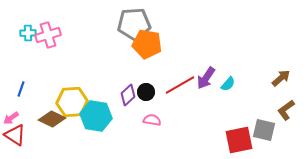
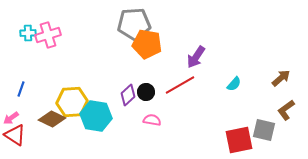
purple arrow: moved 10 px left, 21 px up
cyan semicircle: moved 6 px right
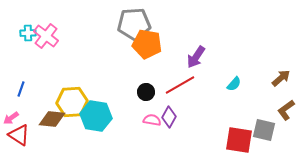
pink cross: moved 2 px left, 1 px down; rotated 35 degrees counterclockwise
purple diamond: moved 41 px right, 22 px down; rotated 20 degrees counterclockwise
brown diamond: rotated 20 degrees counterclockwise
red triangle: moved 4 px right
red square: rotated 20 degrees clockwise
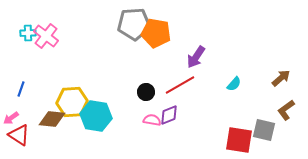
orange pentagon: moved 9 px right, 11 px up
purple diamond: moved 2 px up; rotated 40 degrees clockwise
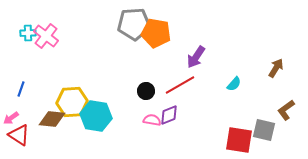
brown arrow: moved 5 px left, 10 px up; rotated 18 degrees counterclockwise
black circle: moved 1 px up
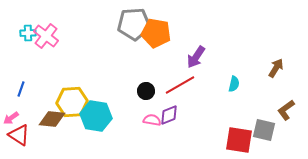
cyan semicircle: rotated 28 degrees counterclockwise
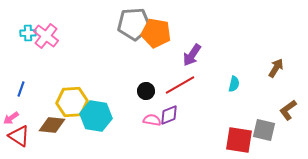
purple arrow: moved 4 px left, 2 px up
brown L-shape: moved 2 px right
brown diamond: moved 6 px down
red triangle: moved 1 px down
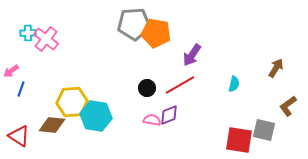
pink cross: moved 3 px down
black circle: moved 1 px right, 3 px up
brown L-shape: moved 4 px up
pink arrow: moved 47 px up
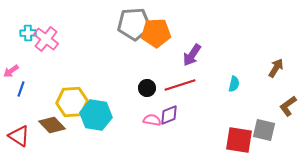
orange pentagon: rotated 12 degrees counterclockwise
red line: rotated 12 degrees clockwise
cyan hexagon: moved 1 px up
brown diamond: rotated 40 degrees clockwise
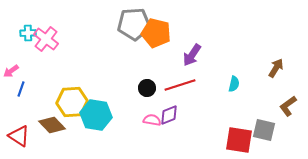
orange pentagon: rotated 16 degrees clockwise
